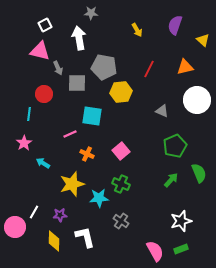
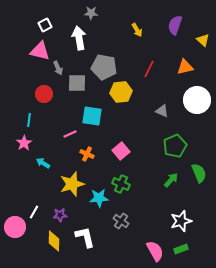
cyan line: moved 6 px down
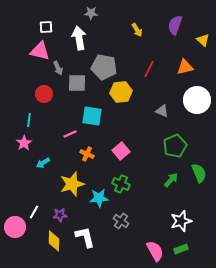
white square: moved 1 px right, 2 px down; rotated 24 degrees clockwise
cyan arrow: rotated 64 degrees counterclockwise
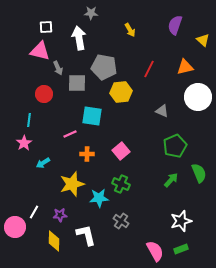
yellow arrow: moved 7 px left
white circle: moved 1 px right, 3 px up
orange cross: rotated 24 degrees counterclockwise
white L-shape: moved 1 px right, 2 px up
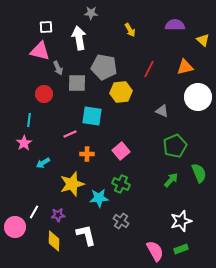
purple semicircle: rotated 72 degrees clockwise
purple star: moved 2 px left
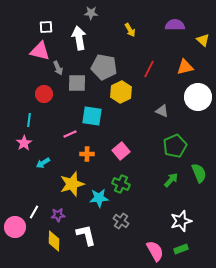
yellow hexagon: rotated 20 degrees counterclockwise
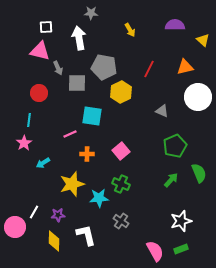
red circle: moved 5 px left, 1 px up
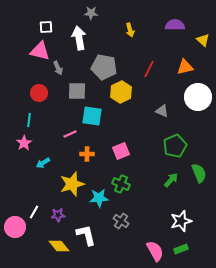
yellow arrow: rotated 16 degrees clockwise
gray square: moved 8 px down
pink square: rotated 18 degrees clockwise
yellow diamond: moved 5 px right, 5 px down; rotated 40 degrees counterclockwise
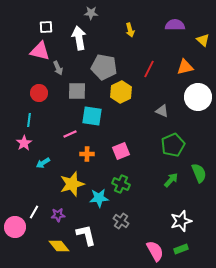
green pentagon: moved 2 px left, 1 px up
